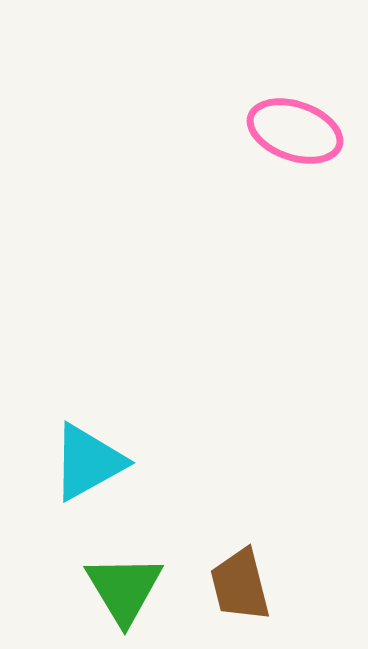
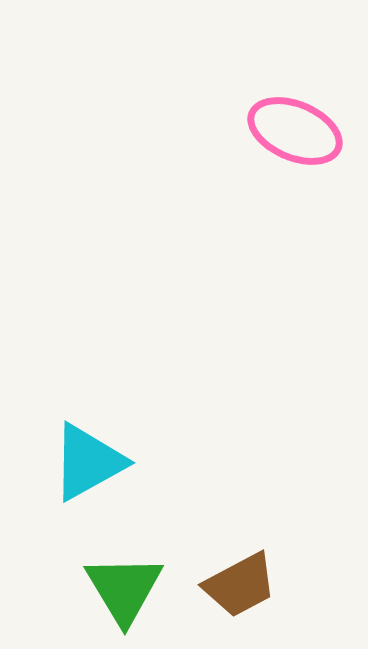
pink ellipse: rotated 4 degrees clockwise
brown trapezoid: rotated 104 degrees counterclockwise
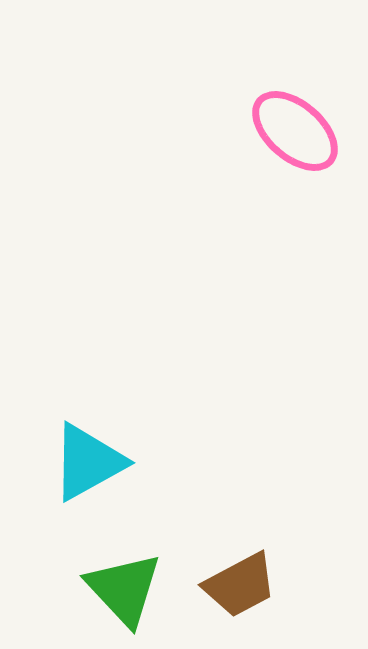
pink ellipse: rotated 18 degrees clockwise
green triangle: rotated 12 degrees counterclockwise
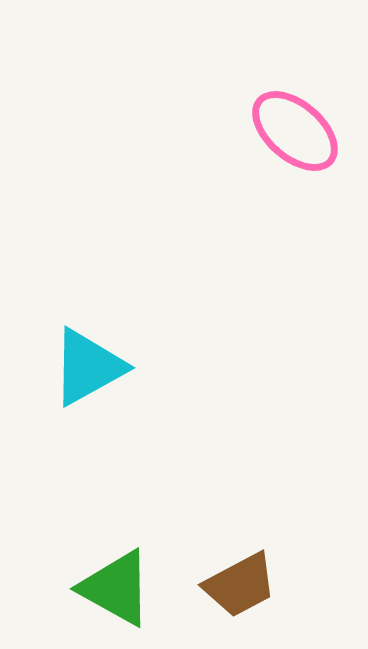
cyan triangle: moved 95 px up
green triangle: moved 8 px left, 1 px up; rotated 18 degrees counterclockwise
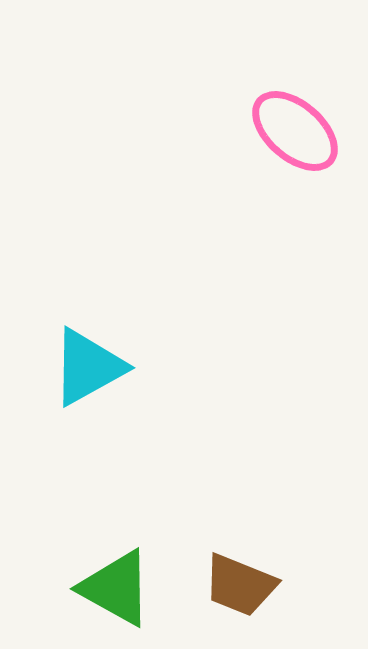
brown trapezoid: rotated 50 degrees clockwise
